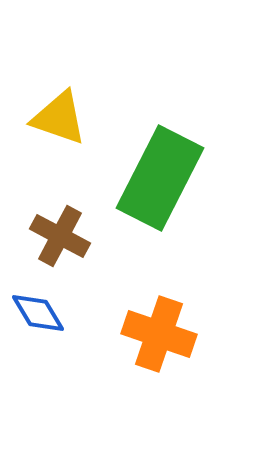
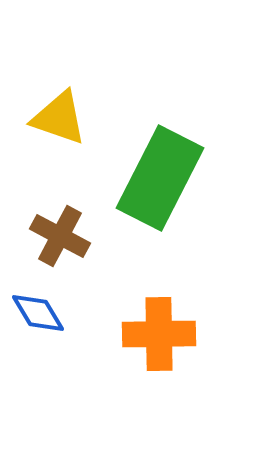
orange cross: rotated 20 degrees counterclockwise
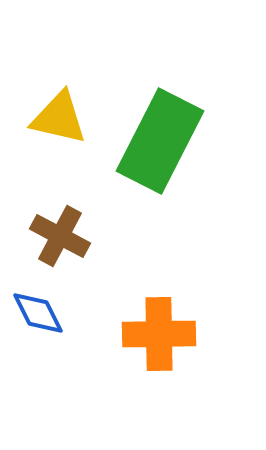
yellow triangle: rotated 6 degrees counterclockwise
green rectangle: moved 37 px up
blue diamond: rotated 4 degrees clockwise
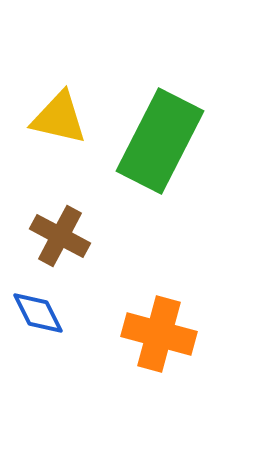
orange cross: rotated 16 degrees clockwise
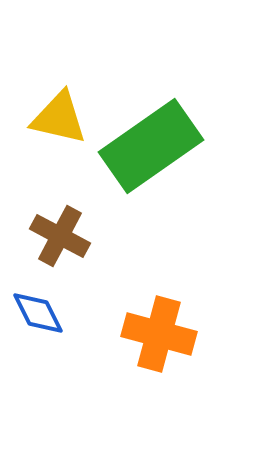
green rectangle: moved 9 px left, 5 px down; rotated 28 degrees clockwise
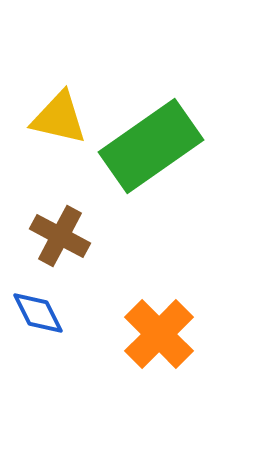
orange cross: rotated 30 degrees clockwise
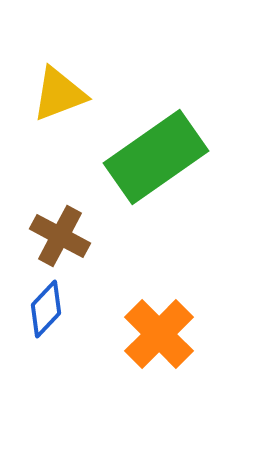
yellow triangle: moved 24 px up; rotated 34 degrees counterclockwise
green rectangle: moved 5 px right, 11 px down
blue diamond: moved 8 px right, 4 px up; rotated 70 degrees clockwise
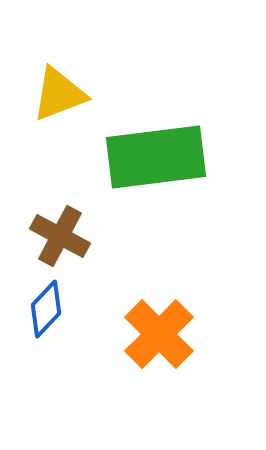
green rectangle: rotated 28 degrees clockwise
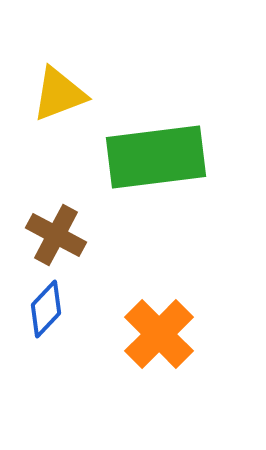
brown cross: moved 4 px left, 1 px up
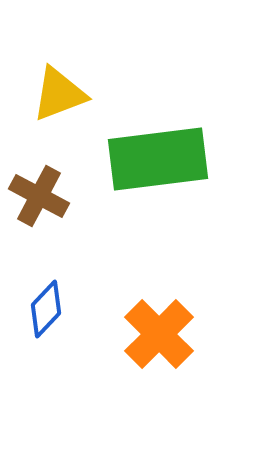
green rectangle: moved 2 px right, 2 px down
brown cross: moved 17 px left, 39 px up
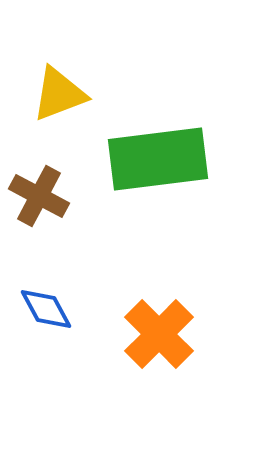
blue diamond: rotated 72 degrees counterclockwise
